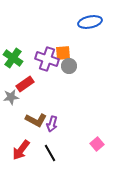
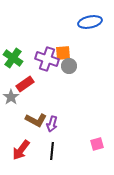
gray star: rotated 28 degrees counterclockwise
pink square: rotated 24 degrees clockwise
black line: moved 2 px right, 2 px up; rotated 36 degrees clockwise
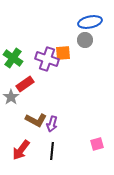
gray circle: moved 16 px right, 26 px up
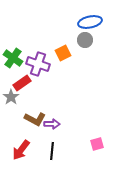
orange square: rotated 21 degrees counterclockwise
purple cross: moved 9 px left, 5 px down
red rectangle: moved 3 px left, 1 px up
brown L-shape: moved 1 px left, 1 px up
purple arrow: rotated 105 degrees counterclockwise
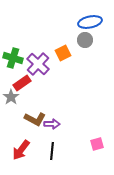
green cross: rotated 18 degrees counterclockwise
purple cross: rotated 25 degrees clockwise
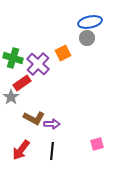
gray circle: moved 2 px right, 2 px up
brown L-shape: moved 1 px left, 1 px up
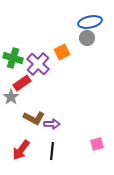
orange square: moved 1 px left, 1 px up
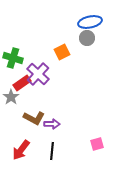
purple cross: moved 10 px down
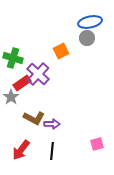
orange square: moved 1 px left, 1 px up
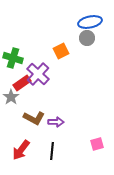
purple arrow: moved 4 px right, 2 px up
